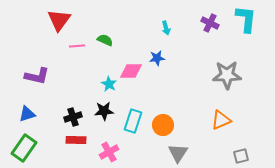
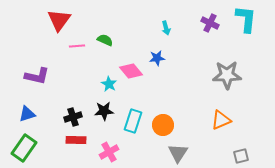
pink diamond: rotated 50 degrees clockwise
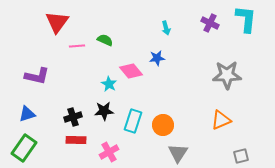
red triangle: moved 2 px left, 2 px down
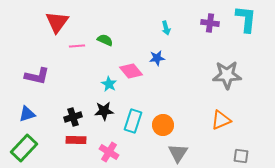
purple cross: rotated 18 degrees counterclockwise
green rectangle: rotated 8 degrees clockwise
pink cross: rotated 30 degrees counterclockwise
gray square: rotated 21 degrees clockwise
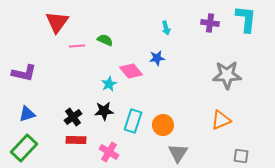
purple L-shape: moved 13 px left, 3 px up
cyan star: rotated 14 degrees clockwise
black cross: rotated 18 degrees counterclockwise
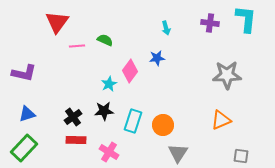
pink diamond: moved 1 px left; rotated 75 degrees clockwise
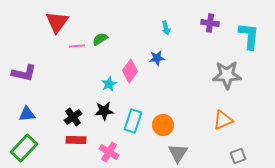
cyan L-shape: moved 3 px right, 17 px down
green semicircle: moved 5 px left, 1 px up; rotated 56 degrees counterclockwise
blue triangle: rotated 12 degrees clockwise
orange triangle: moved 2 px right
gray square: moved 3 px left; rotated 28 degrees counterclockwise
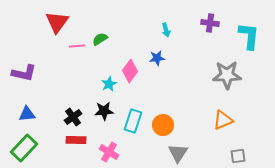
cyan arrow: moved 2 px down
gray square: rotated 14 degrees clockwise
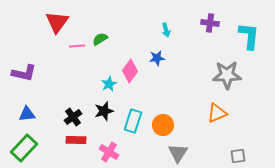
black star: rotated 12 degrees counterclockwise
orange triangle: moved 6 px left, 7 px up
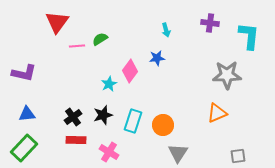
black star: moved 1 px left, 4 px down
